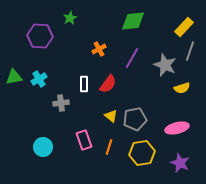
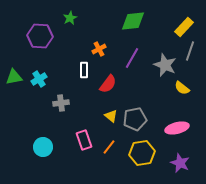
white rectangle: moved 14 px up
yellow semicircle: rotated 56 degrees clockwise
orange line: rotated 21 degrees clockwise
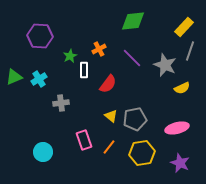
green star: moved 38 px down
purple line: rotated 75 degrees counterclockwise
green triangle: rotated 12 degrees counterclockwise
yellow semicircle: rotated 63 degrees counterclockwise
cyan circle: moved 5 px down
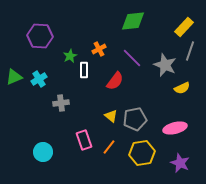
red semicircle: moved 7 px right, 3 px up
pink ellipse: moved 2 px left
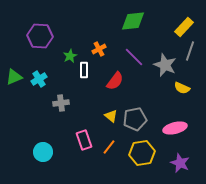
purple line: moved 2 px right, 1 px up
yellow semicircle: rotated 49 degrees clockwise
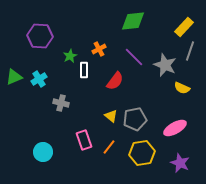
gray cross: rotated 21 degrees clockwise
pink ellipse: rotated 15 degrees counterclockwise
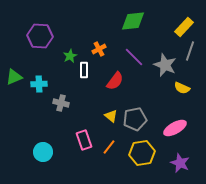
cyan cross: moved 5 px down; rotated 28 degrees clockwise
